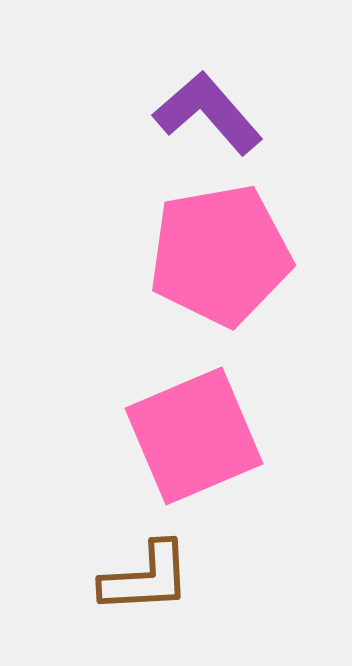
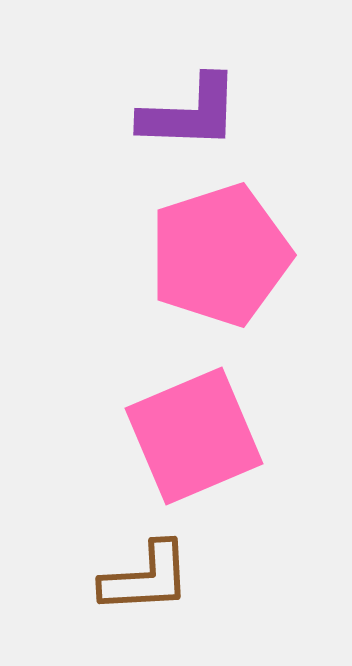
purple L-shape: moved 18 px left; rotated 133 degrees clockwise
pink pentagon: rotated 8 degrees counterclockwise
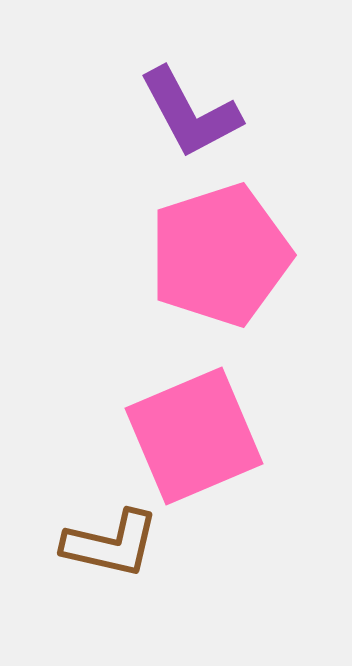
purple L-shape: rotated 60 degrees clockwise
brown L-shape: moved 35 px left, 34 px up; rotated 16 degrees clockwise
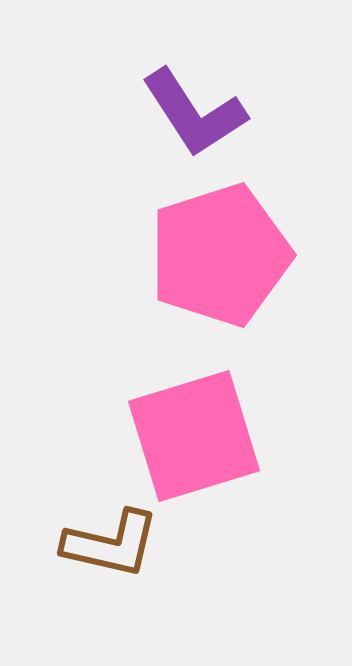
purple L-shape: moved 4 px right; rotated 5 degrees counterclockwise
pink square: rotated 6 degrees clockwise
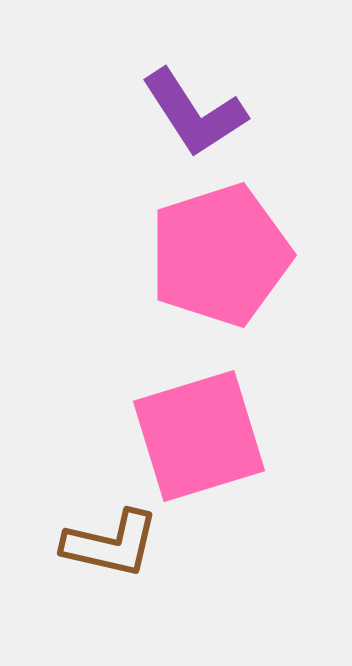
pink square: moved 5 px right
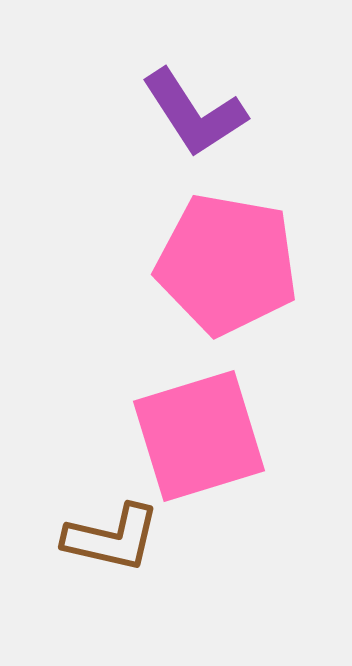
pink pentagon: moved 7 px right, 9 px down; rotated 28 degrees clockwise
brown L-shape: moved 1 px right, 6 px up
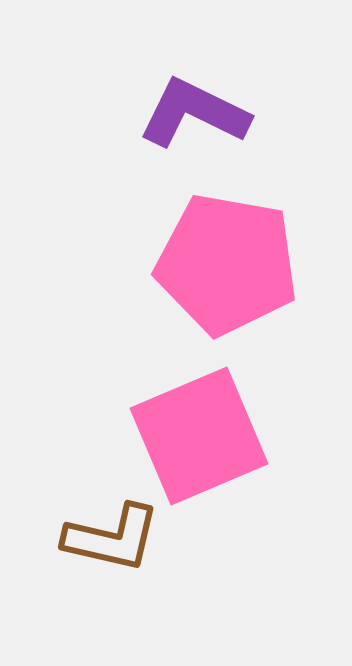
purple L-shape: rotated 149 degrees clockwise
pink square: rotated 6 degrees counterclockwise
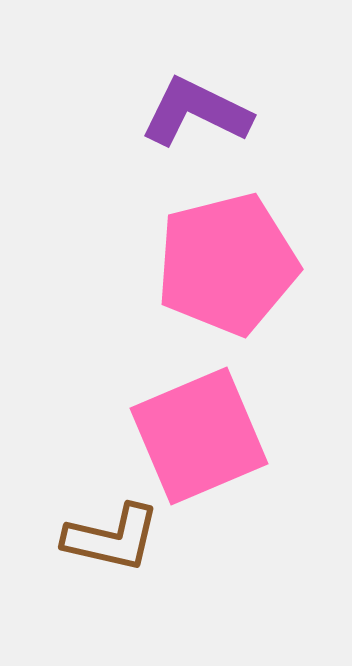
purple L-shape: moved 2 px right, 1 px up
pink pentagon: rotated 24 degrees counterclockwise
